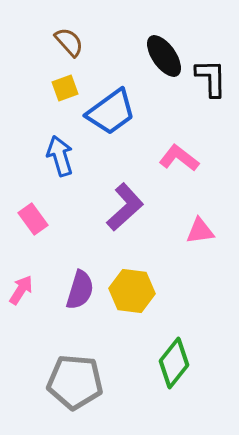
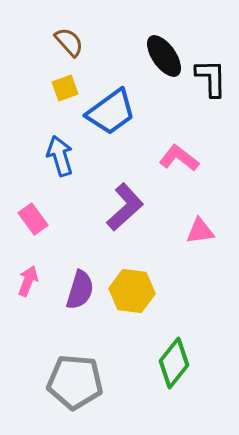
pink arrow: moved 7 px right, 9 px up; rotated 12 degrees counterclockwise
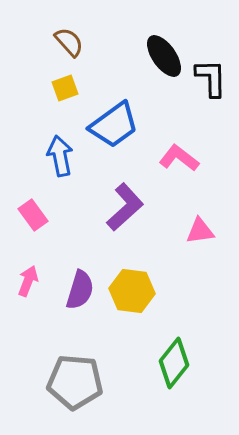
blue trapezoid: moved 3 px right, 13 px down
blue arrow: rotated 6 degrees clockwise
pink rectangle: moved 4 px up
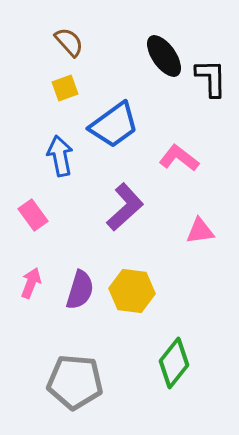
pink arrow: moved 3 px right, 2 px down
